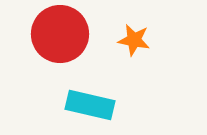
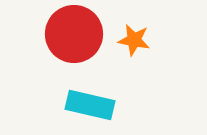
red circle: moved 14 px right
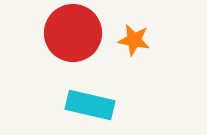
red circle: moved 1 px left, 1 px up
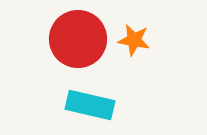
red circle: moved 5 px right, 6 px down
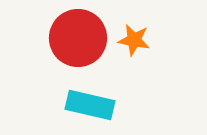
red circle: moved 1 px up
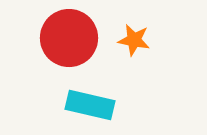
red circle: moved 9 px left
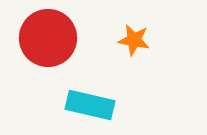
red circle: moved 21 px left
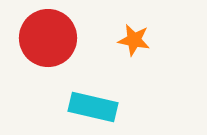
cyan rectangle: moved 3 px right, 2 px down
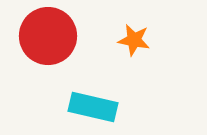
red circle: moved 2 px up
